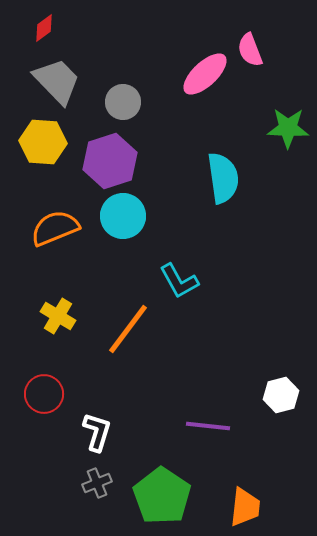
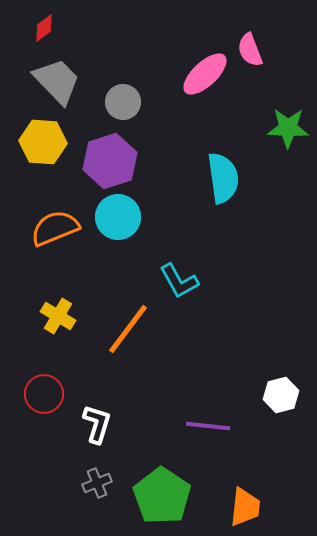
cyan circle: moved 5 px left, 1 px down
white L-shape: moved 8 px up
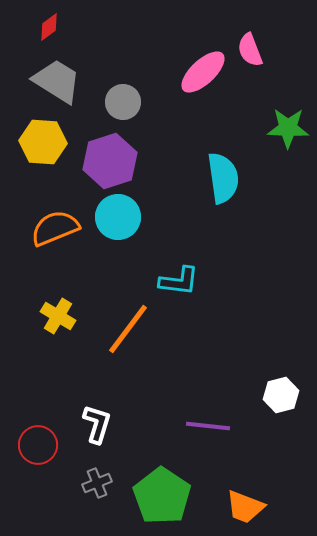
red diamond: moved 5 px right, 1 px up
pink ellipse: moved 2 px left, 2 px up
gray trapezoid: rotated 14 degrees counterclockwise
cyan L-shape: rotated 54 degrees counterclockwise
red circle: moved 6 px left, 51 px down
orange trapezoid: rotated 105 degrees clockwise
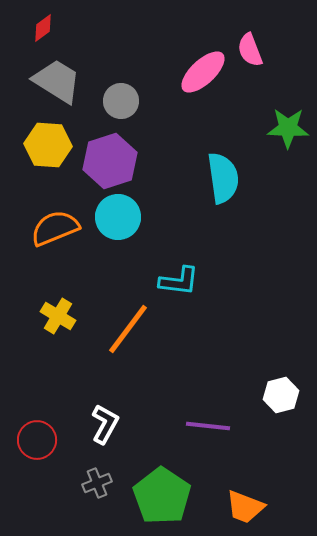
red diamond: moved 6 px left, 1 px down
gray circle: moved 2 px left, 1 px up
yellow hexagon: moved 5 px right, 3 px down
white L-shape: moved 8 px right; rotated 12 degrees clockwise
red circle: moved 1 px left, 5 px up
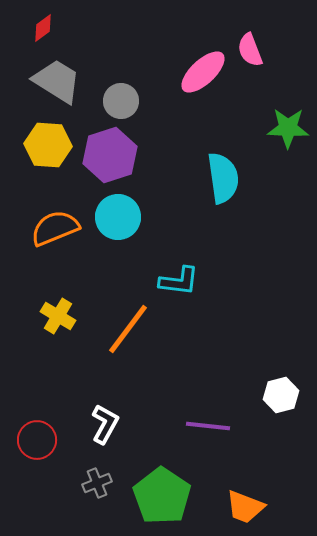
purple hexagon: moved 6 px up
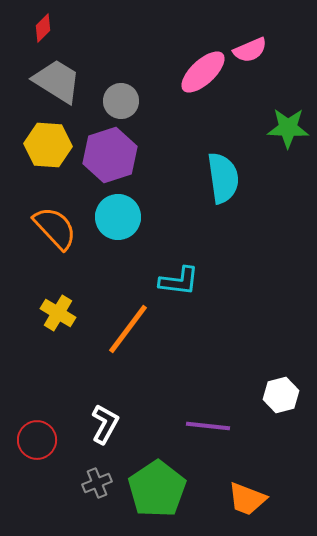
red diamond: rotated 8 degrees counterclockwise
pink semicircle: rotated 92 degrees counterclockwise
orange semicircle: rotated 69 degrees clockwise
yellow cross: moved 3 px up
green pentagon: moved 5 px left, 7 px up; rotated 4 degrees clockwise
orange trapezoid: moved 2 px right, 8 px up
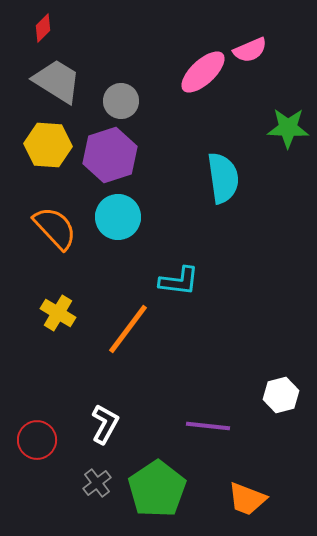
gray cross: rotated 16 degrees counterclockwise
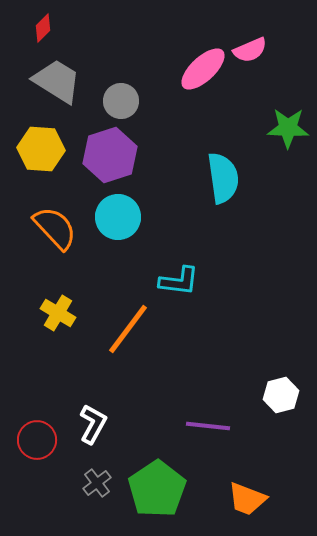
pink ellipse: moved 3 px up
yellow hexagon: moved 7 px left, 4 px down
white L-shape: moved 12 px left
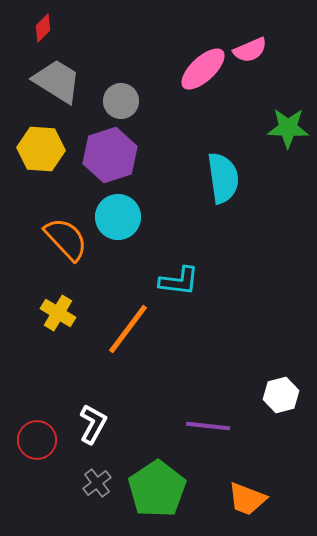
orange semicircle: moved 11 px right, 11 px down
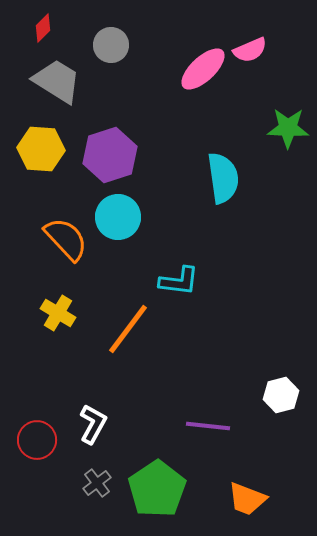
gray circle: moved 10 px left, 56 px up
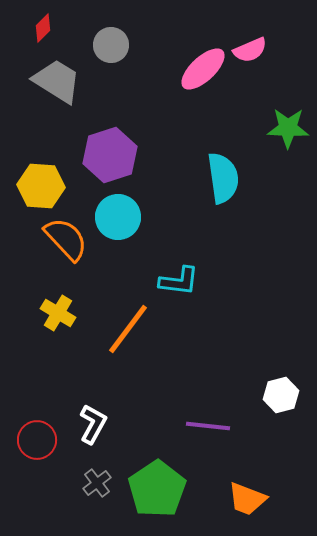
yellow hexagon: moved 37 px down
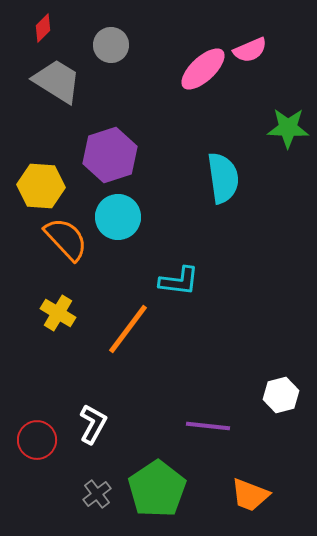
gray cross: moved 11 px down
orange trapezoid: moved 3 px right, 4 px up
